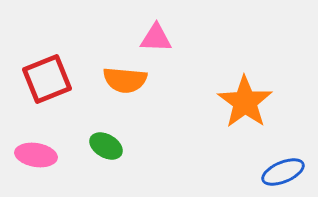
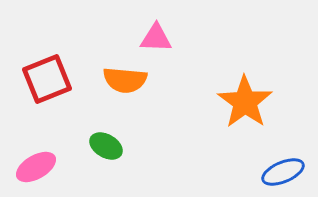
pink ellipse: moved 12 px down; rotated 39 degrees counterclockwise
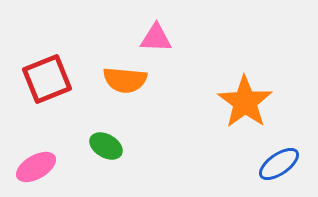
blue ellipse: moved 4 px left, 8 px up; rotated 12 degrees counterclockwise
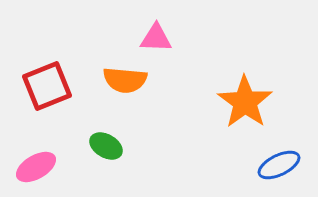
red square: moved 7 px down
blue ellipse: moved 1 px down; rotated 9 degrees clockwise
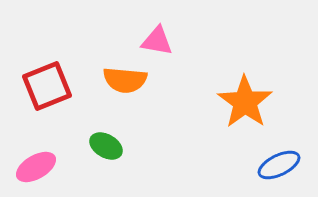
pink triangle: moved 1 px right, 3 px down; rotated 8 degrees clockwise
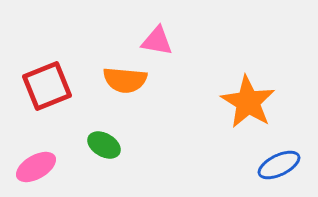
orange star: moved 3 px right; rotated 4 degrees counterclockwise
green ellipse: moved 2 px left, 1 px up
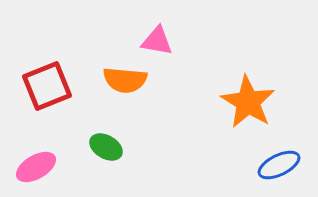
green ellipse: moved 2 px right, 2 px down
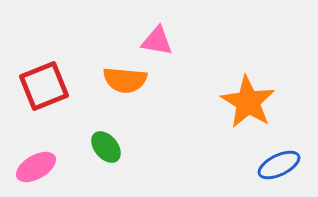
red square: moved 3 px left
green ellipse: rotated 20 degrees clockwise
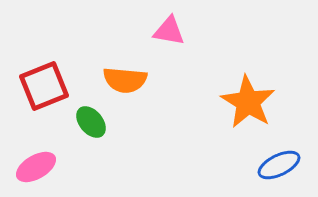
pink triangle: moved 12 px right, 10 px up
green ellipse: moved 15 px left, 25 px up
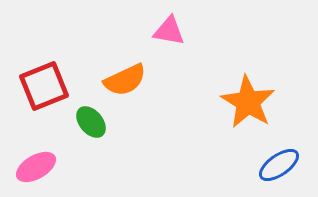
orange semicircle: rotated 30 degrees counterclockwise
blue ellipse: rotated 9 degrees counterclockwise
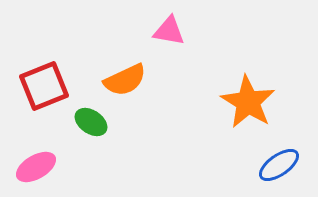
green ellipse: rotated 16 degrees counterclockwise
